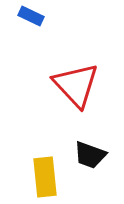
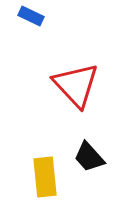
black trapezoid: moved 1 px left, 2 px down; rotated 28 degrees clockwise
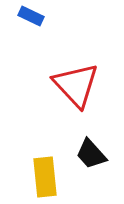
black trapezoid: moved 2 px right, 3 px up
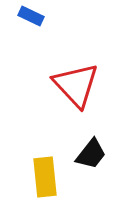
black trapezoid: rotated 100 degrees counterclockwise
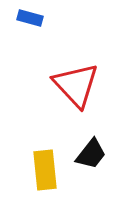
blue rectangle: moved 1 px left, 2 px down; rotated 10 degrees counterclockwise
yellow rectangle: moved 7 px up
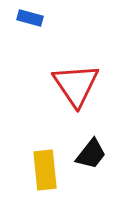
red triangle: rotated 9 degrees clockwise
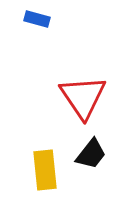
blue rectangle: moved 7 px right, 1 px down
red triangle: moved 7 px right, 12 px down
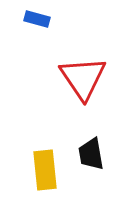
red triangle: moved 19 px up
black trapezoid: rotated 132 degrees clockwise
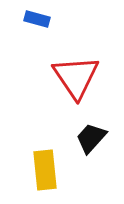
red triangle: moved 7 px left, 1 px up
black trapezoid: moved 16 px up; rotated 52 degrees clockwise
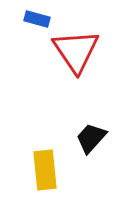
red triangle: moved 26 px up
